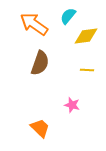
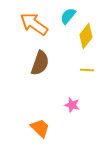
yellow diamond: rotated 45 degrees counterclockwise
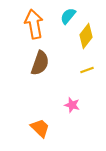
orange arrow: rotated 44 degrees clockwise
yellow line: rotated 24 degrees counterclockwise
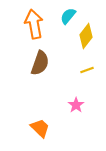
pink star: moved 4 px right; rotated 21 degrees clockwise
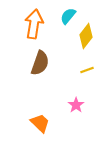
orange arrow: rotated 20 degrees clockwise
orange trapezoid: moved 5 px up
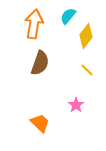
yellow line: rotated 64 degrees clockwise
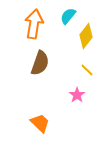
pink star: moved 1 px right, 10 px up
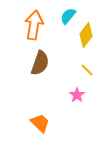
orange arrow: moved 1 px down
yellow diamond: moved 1 px up
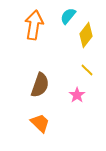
brown semicircle: moved 22 px down
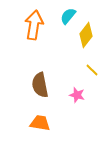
yellow line: moved 5 px right
brown semicircle: rotated 150 degrees clockwise
pink star: rotated 21 degrees counterclockwise
orange trapezoid: rotated 35 degrees counterclockwise
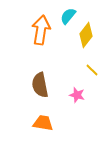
orange arrow: moved 7 px right, 5 px down
orange trapezoid: moved 3 px right
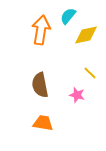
yellow diamond: rotated 40 degrees clockwise
yellow line: moved 2 px left, 3 px down
